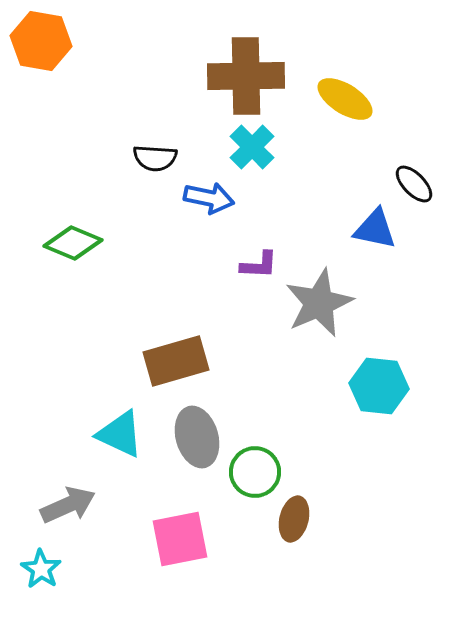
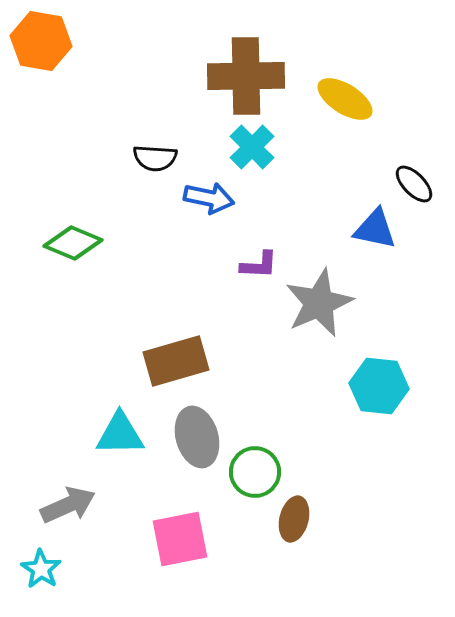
cyan triangle: rotated 26 degrees counterclockwise
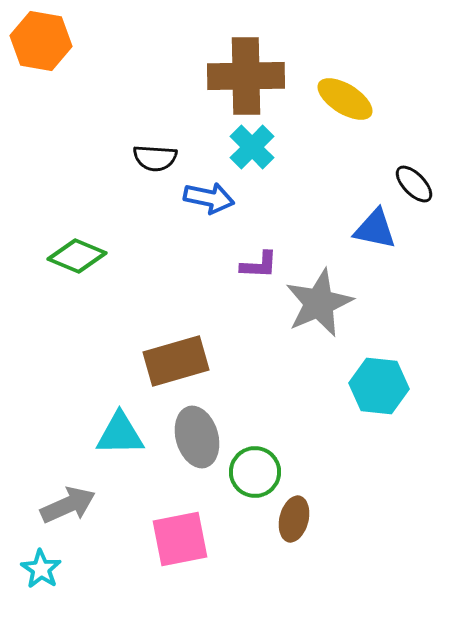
green diamond: moved 4 px right, 13 px down
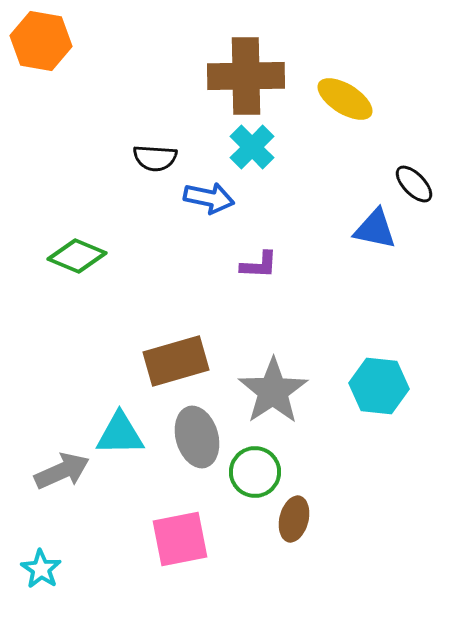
gray star: moved 46 px left, 88 px down; rotated 10 degrees counterclockwise
gray arrow: moved 6 px left, 34 px up
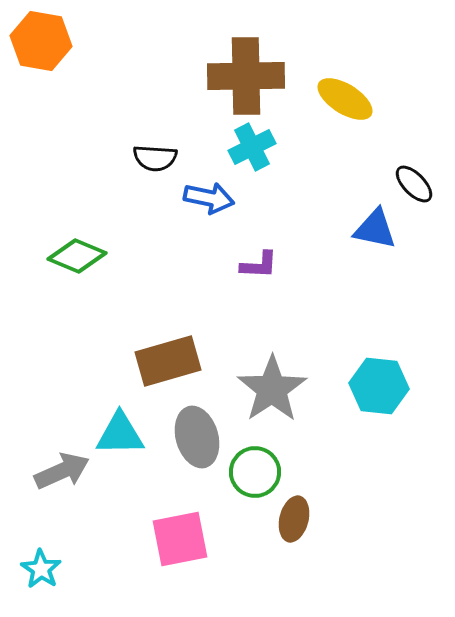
cyan cross: rotated 18 degrees clockwise
brown rectangle: moved 8 px left
gray star: moved 1 px left, 2 px up
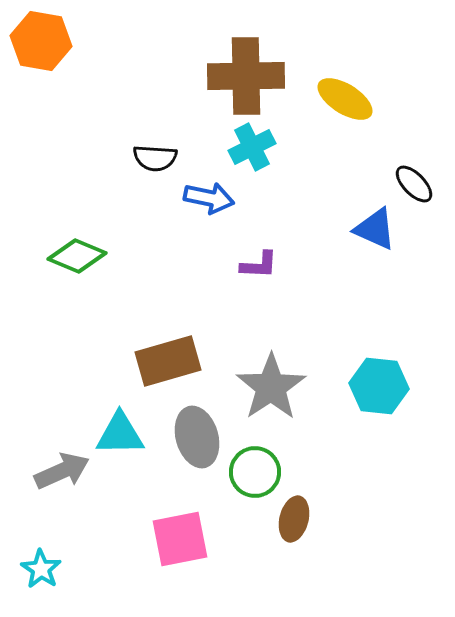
blue triangle: rotated 12 degrees clockwise
gray star: moved 1 px left, 2 px up
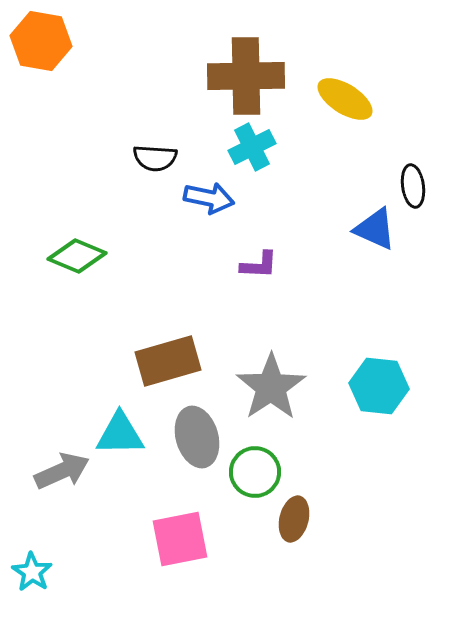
black ellipse: moved 1 px left, 2 px down; rotated 36 degrees clockwise
cyan star: moved 9 px left, 3 px down
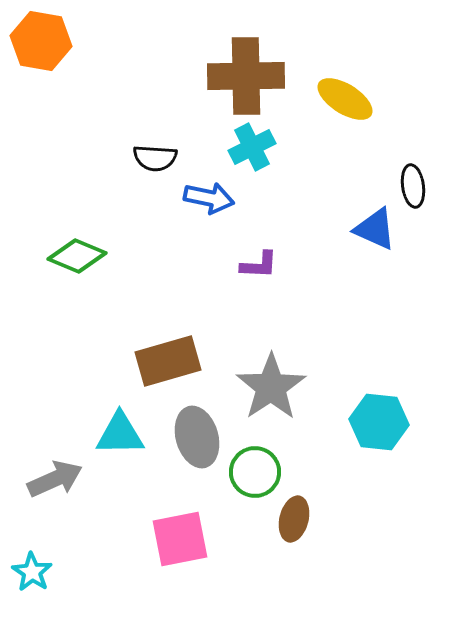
cyan hexagon: moved 36 px down
gray arrow: moved 7 px left, 8 px down
